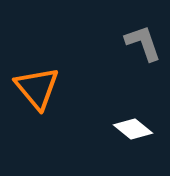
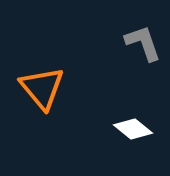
orange triangle: moved 5 px right
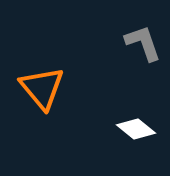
white diamond: moved 3 px right
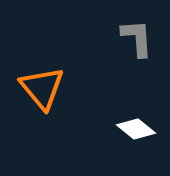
gray L-shape: moved 6 px left, 5 px up; rotated 15 degrees clockwise
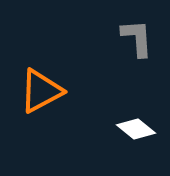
orange triangle: moved 1 px left, 3 px down; rotated 42 degrees clockwise
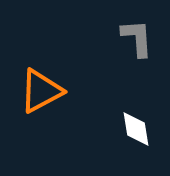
white diamond: rotated 42 degrees clockwise
